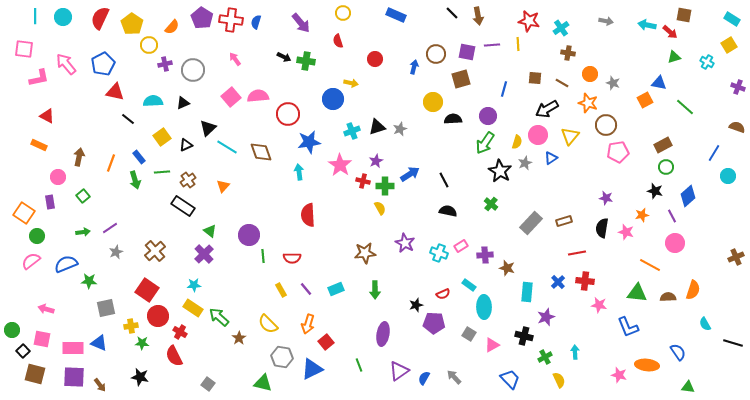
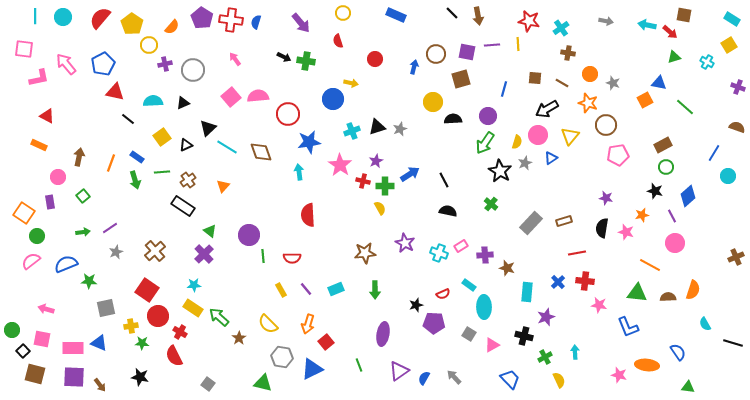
red semicircle at (100, 18): rotated 15 degrees clockwise
pink pentagon at (618, 152): moved 3 px down
blue rectangle at (139, 157): moved 2 px left; rotated 16 degrees counterclockwise
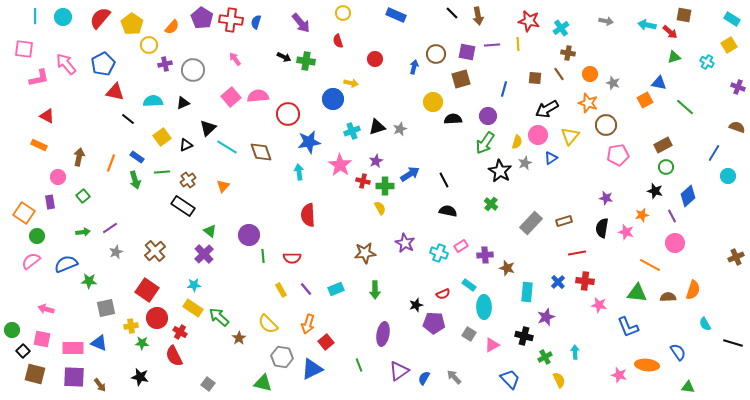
brown line at (562, 83): moved 3 px left, 9 px up; rotated 24 degrees clockwise
red circle at (158, 316): moved 1 px left, 2 px down
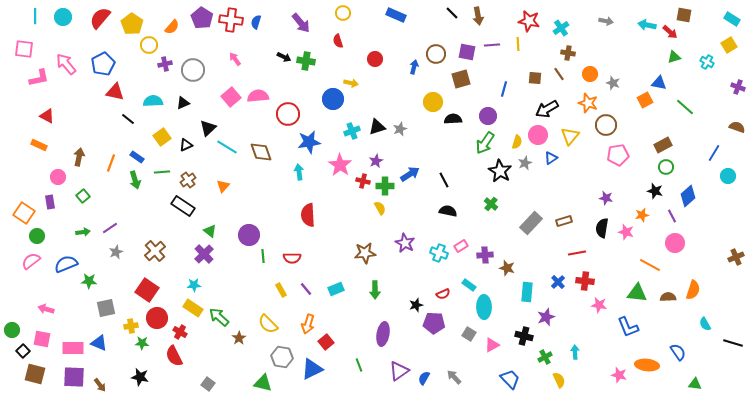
green triangle at (688, 387): moved 7 px right, 3 px up
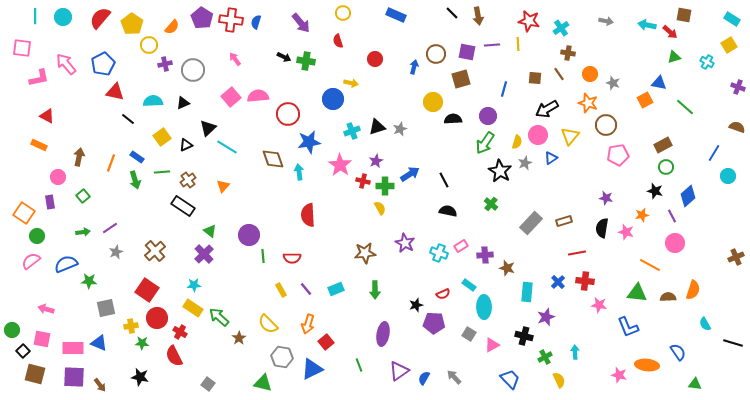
pink square at (24, 49): moved 2 px left, 1 px up
brown diamond at (261, 152): moved 12 px right, 7 px down
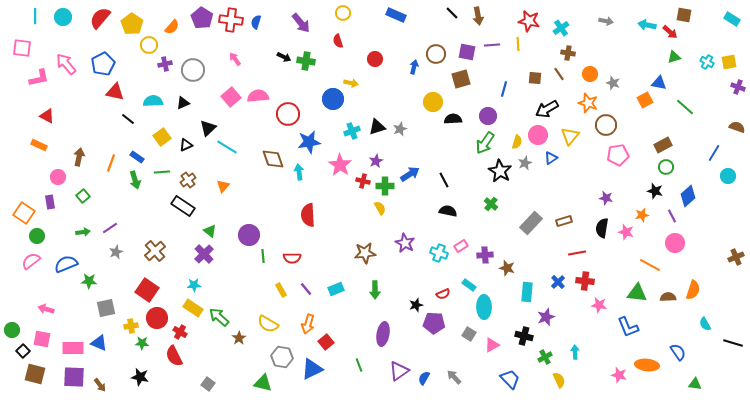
yellow square at (729, 45): moved 17 px down; rotated 21 degrees clockwise
yellow semicircle at (268, 324): rotated 15 degrees counterclockwise
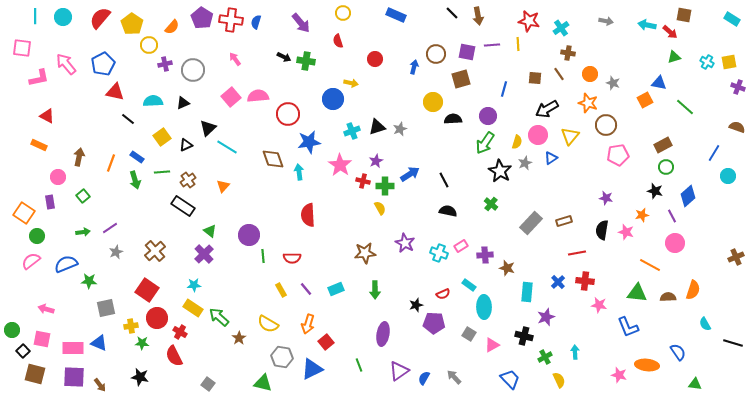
black semicircle at (602, 228): moved 2 px down
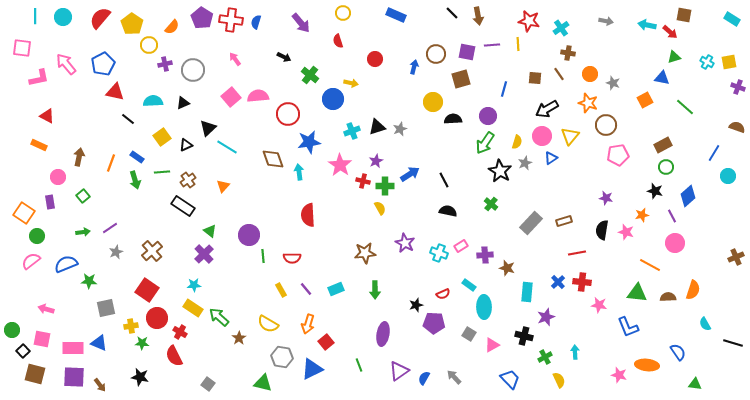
green cross at (306, 61): moved 4 px right, 14 px down; rotated 30 degrees clockwise
blue triangle at (659, 83): moved 3 px right, 5 px up
pink circle at (538, 135): moved 4 px right, 1 px down
brown cross at (155, 251): moved 3 px left
red cross at (585, 281): moved 3 px left, 1 px down
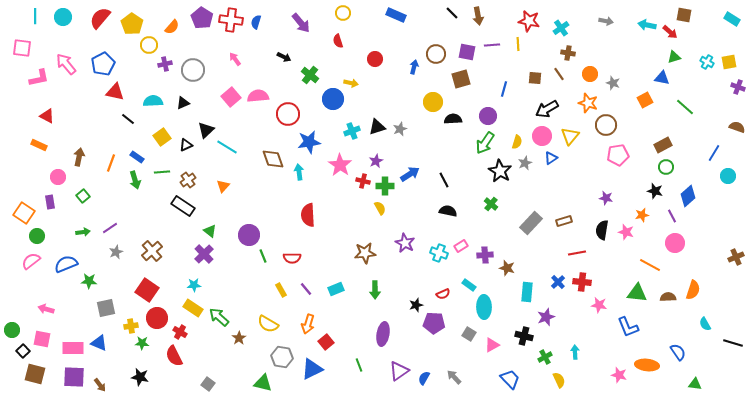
black triangle at (208, 128): moved 2 px left, 2 px down
green line at (263, 256): rotated 16 degrees counterclockwise
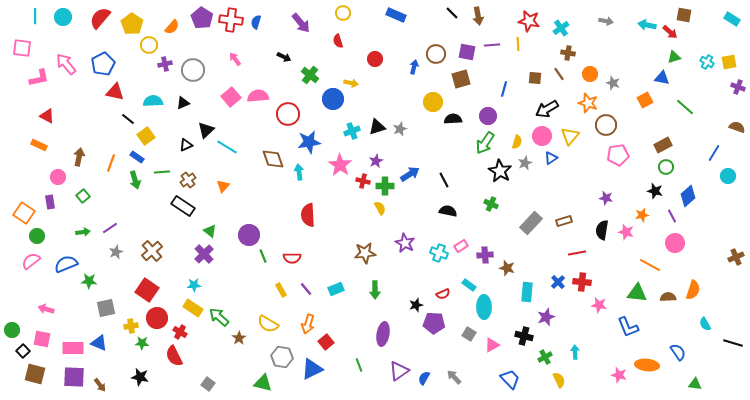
yellow square at (162, 137): moved 16 px left, 1 px up
green cross at (491, 204): rotated 16 degrees counterclockwise
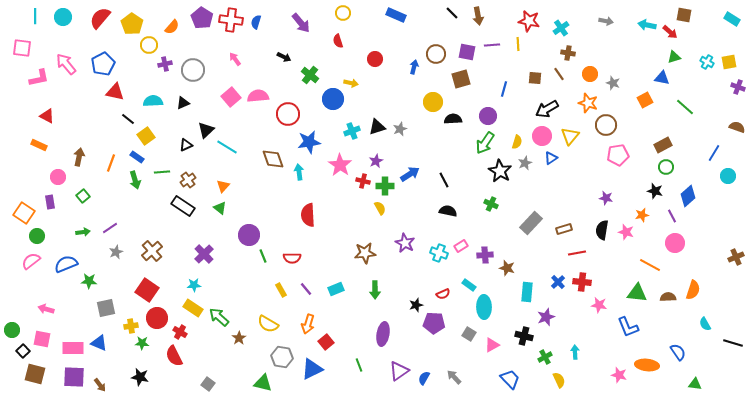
brown rectangle at (564, 221): moved 8 px down
green triangle at (210, 231): moved 10 px right, 23 px up
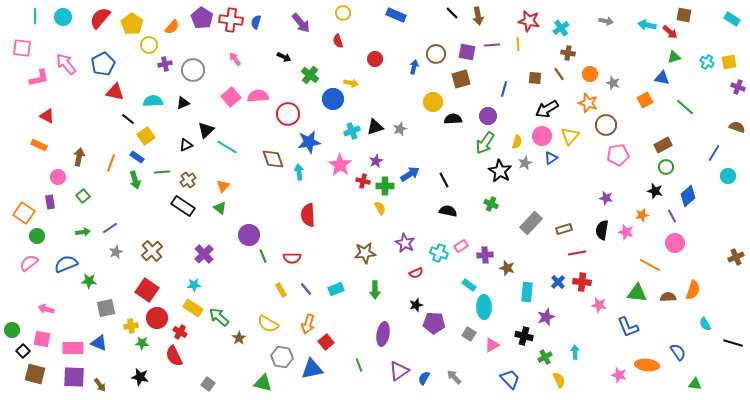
black triangle at (377, 127): moved 2 px left
pink semicircle at (31, 261): moved 2 px left, 2 px down
red semicircle at (443, 294): moved 27 px left, 21 px up
blue triangle at (312, 369): rotated 15 degrees clockwise
